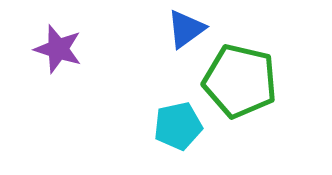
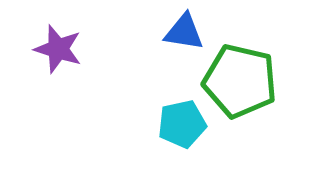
blue triangle: moved 2 px left, 3 px down; rotated 45 degrees clockwise
cyan pentagon: moved 4 px right, 2 px up
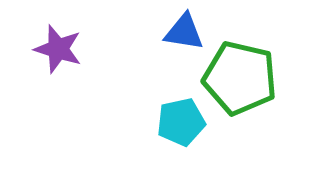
green pentagon: moved 3 px up
cyan pentagon: moved 1 px left, 2 px up
